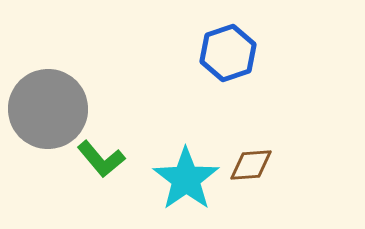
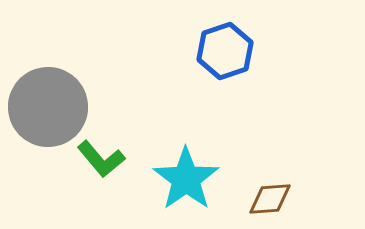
blue hexagon: moved 3 px left, 2 px up
gray circle: moved 2 px up
brown diamond: moved 19 px right, 34 px down
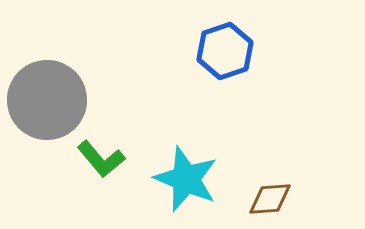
gray circle: moved 1 px left, 7 px up
cyan star: rotated 14 degrees counterclockwise
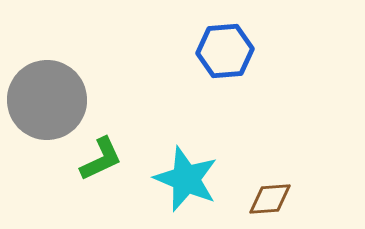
blue hexagon: rotated 14 degrees clockwise
green L-shape: rotated 75 degrees counterclockwise
